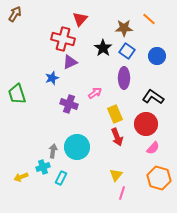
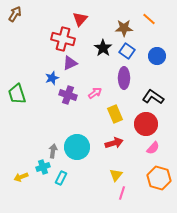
purple triangle: moved 1 px down
purple cross: moved 1 px left, 9 px up
red arrow: moved 3 px left, 6 px down; rotated 84 degrees counterclockwise
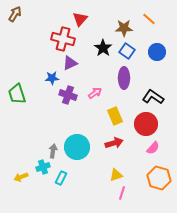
blue circle: moved 4 px up
blue star: rotated 16 degrees clockwise
yellow rectangle: moved 2 px down
yellow triangle: rotated 32 degrees clockwise
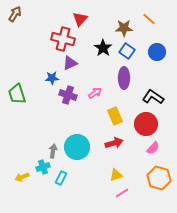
yellow arrow: moved 1 px right
pink line: rotated 40 degrees clockwise
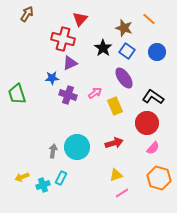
brown arrow: moved 12 px right
brown star: rotated 18 degrees clockwise
purple ellipse: rotated 35 degrees counterclockwise
yellow rectangle: moved 10 px up
red circle: moved 1 px right, 1 px up
cyan cross: moved 18 px down
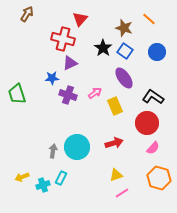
blue square: moved 2 px left
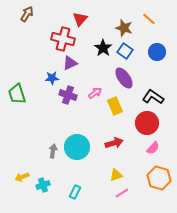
cyan rectangle: moved 14 px right, 14 px down
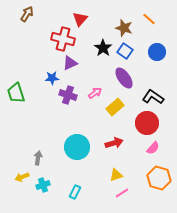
green trapezoid: moved 1 px left, 1 px up
yellow rectangle: moved 1 px down; rotated 72 degrees clockwise
gray arrow: moved 15 px left, 7 px down
